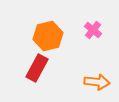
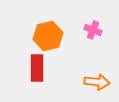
pink cross: rotated 18 degrees counterclockwise
red rectangle: rotated 28 degrees counterclockwise
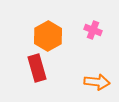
orange hexagon: rotated 16 degrees counterclockwise
red rectangle: rotated 16 degrees counterclockwise
